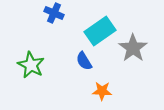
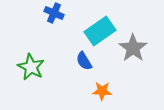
green star: moved 2 px down
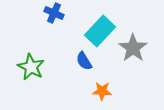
cyan rectangle: rotated 12 degrees counterclockwise
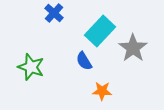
blue cross: rotated 18 degrees clockwise
green star: rotated 8 degrees counterclockwise
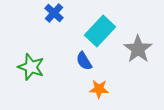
gray star: moved 5 px right, 1 px down
orange star: moved 3 px left, 2 px up
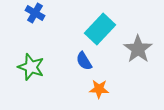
blue cross: moved 19 px left; rotated 12 degrees counterclockwise
cyan rectangle: moved 2 px up
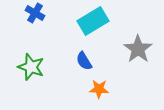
cyan rectangle: moved 7 px left, 8 px up; rotated 16 degrees clockwise
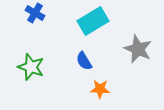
gray star: rotated 12 degrees counterclockwise
orange star: moved 1 px right
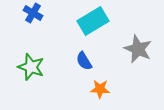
blue cross: moved 2 px left
